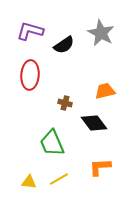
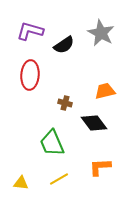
yellow triangle: moved 8 px left, 1 px down
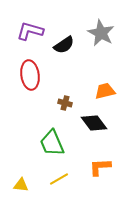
red ellipse: rotated 12 degrees counterclockwise
yellow triangle: moved 2 px down
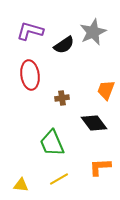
gray star: moved 8 px left, 1 px up; rotated 20 degrees clockwise
orange trapezoid: moved 1 px right, 1 px up; rotated 55 degrees counterclockwise
brown cross: moved 3 px left, 5 px up; rotated 24 degrees counterclockwise
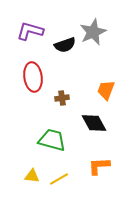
black semicircle: moved 1 px right; rotated 15 degrees clockwise
red ellipse: moved 3 px right, 2 px down
black diamond: rotated 8 degrees clockwise
green trapezoid: moved 3 px up; rotated 128 degrees clockwise
orange L-shape: moved 1 px left, 1 px up
yellow triangle: moved 11 px right, 9 px up
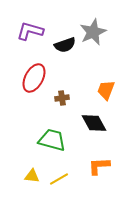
red ellipse: moved 1 px right, 1 px down; rotated 36 degrees clockwise
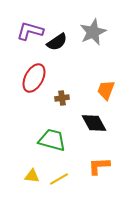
black semicircle: moved 8 px left, 3 px up; rotated 15 degrees counterclockwise
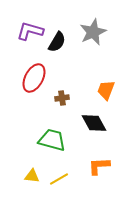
black semicircle: rotated 25 degrees counterclockwise
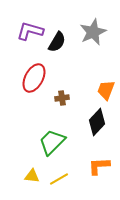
black diamond: moved 3 px right, 1 px up; rotated 72 degrees clockwise
green trapezoid: moved 2 px down; rotated 60 degrees counterclockwise
